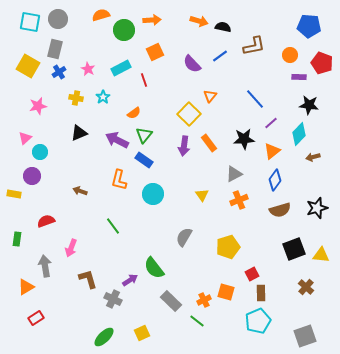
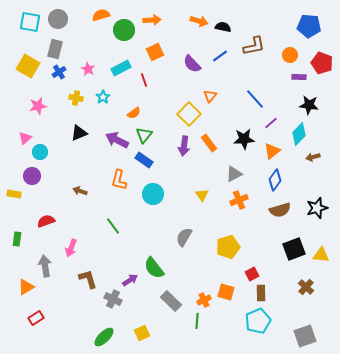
green line at (197, 321): rotated 56 degrees clockwise
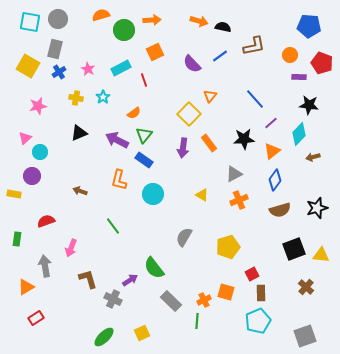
purple arrow at (184, 146): moved 1 px left, 2 px down
yellow triangle at (202, 195): rotated 24 degrees counterclockwise
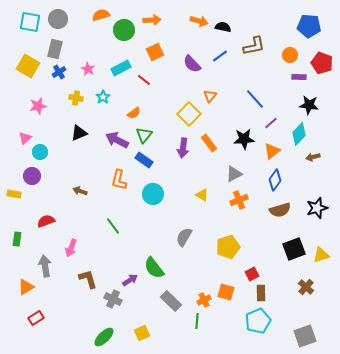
red line at (144, 80): rotated 32 degrees counterclockwise
yellow triangle at (321, 255): rotated 24 degrees counterclockwise
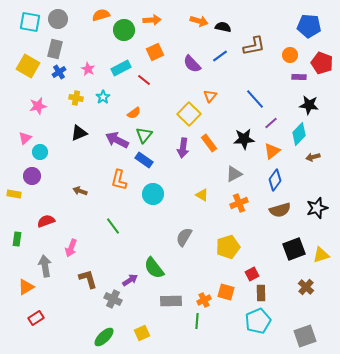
orange cross at (239, 200): moved 3 px down
gray rectangle at (171, 301): rotated 45 degrees counterclockwise
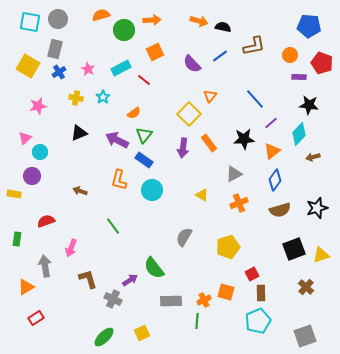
cyan circle at (153, 194): moved 1 px left, 4 px up
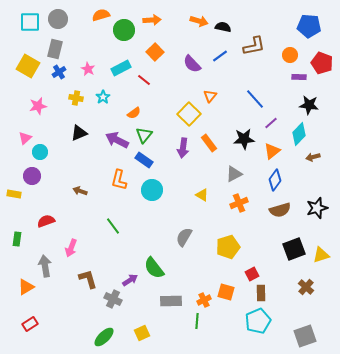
cyan square at (30, 22): rotated 10 degrees counterclockwise
orange square at (155, 52): rotated 18 degrees counterclockwise
red rectangle at (36, 318): moved 6 px left, 6 px down
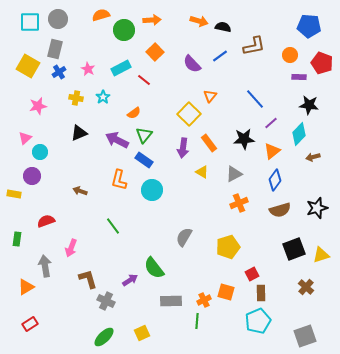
yellow triangle at (202, 195): moved 23 px up
gray cross at (113, 299): moved 7 px left, 2 px down
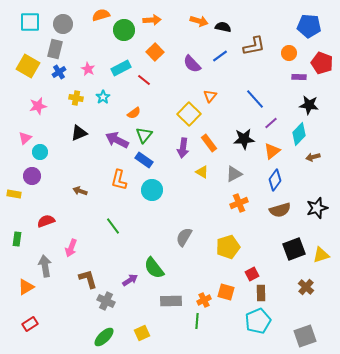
gray circle at (58, 19): moved 5 px right, 5 px down
orange circle at (290, 55): moved 1 px left, 2 px up
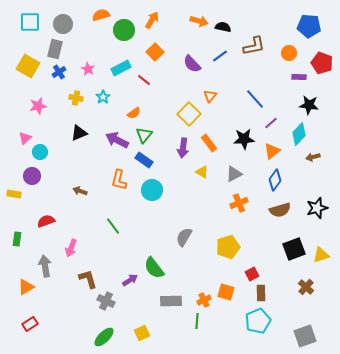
orange arrow at (152, 20): rotated 54 degrees counterclockwise
